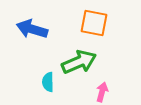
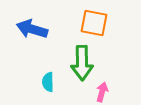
green arrow: moved 3 px right, 1 px down; rotated 112 degrees clockwise
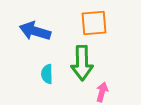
orange square: rotated 16 degrees counterclockwise
blue arrow: moved 3 px right, 2 px down
cyan semicircle: moved 1 px left, 8 px up
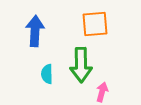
orange square: moved 1 px right, 1 px down
blue arrow: rotated 76 degrees clockwise
green arrow: moved 1 px left, 2 px down
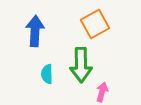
orange square: rotated 24 degrees counterclockwise
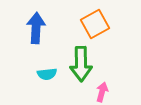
blue arrow: moved 1 px right, 3 px up
green arrow: moved 1 px up
cyan semicircle: rotated 96 degrees counterclockwise
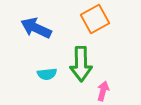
orange square: moved 5 px up
blue arrow: rotated 68 degrees counterclockwise
pink arrow: moved 1 px right, 1 px up
